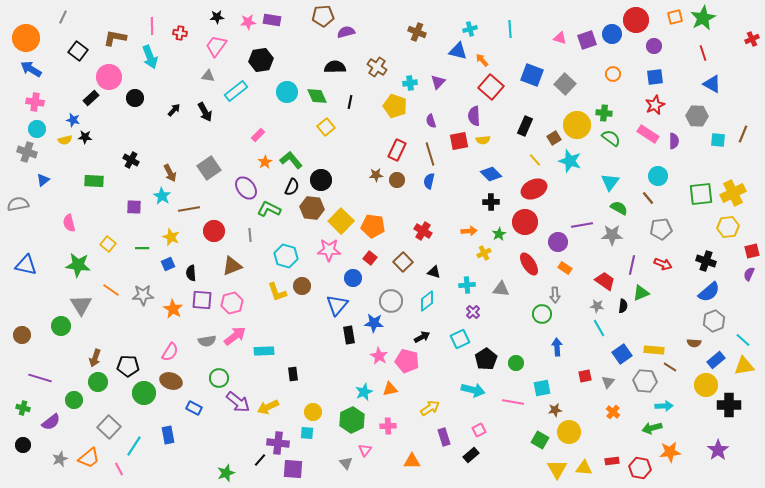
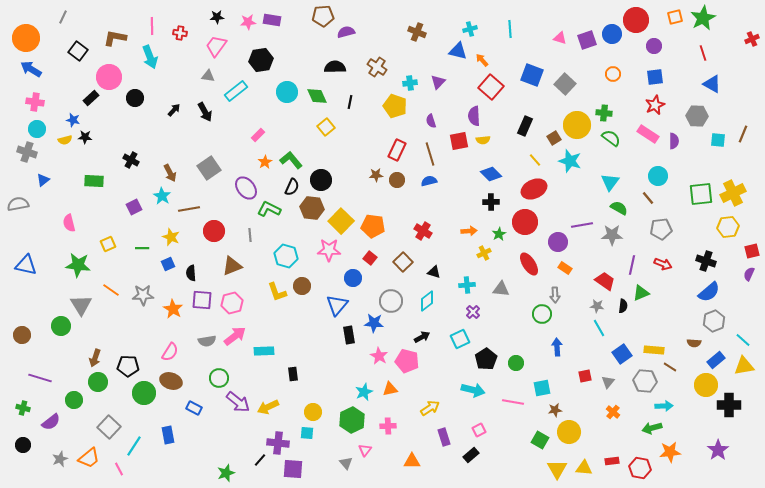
blue semicircle at (429, 181): rotated 63 degrees clockwise
purple square at (134, 207): rotated 28 degrees counterclockwise
yellow square at (108, 244): rotated 28 degrees clockwise
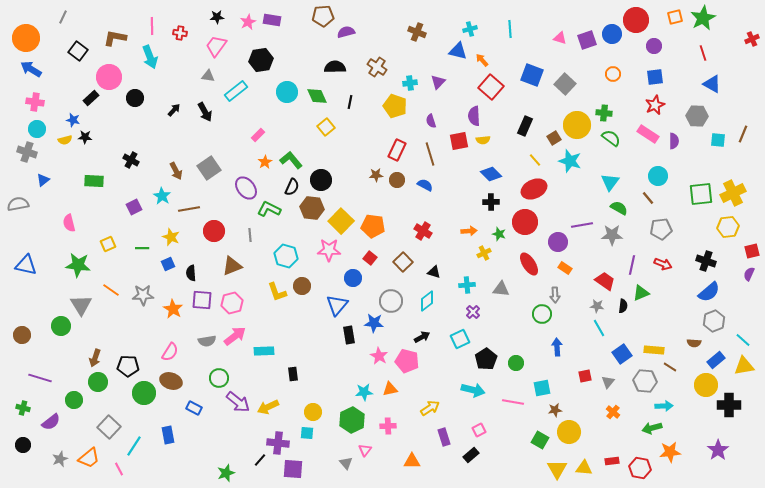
pink star at (248, 22): rotated 21 degrees counterclockwise
brown arrow at (170, 173): moved 6 px right, 2 px up
blue semicircle at (429, 181): moved 4 px left, 4 px down; rotated 42 degrees clockwise
green star at (499, 234): rotated 24 degrees counterclockwise
cyan star at (364, 392): rotated 18 degrees clockwise
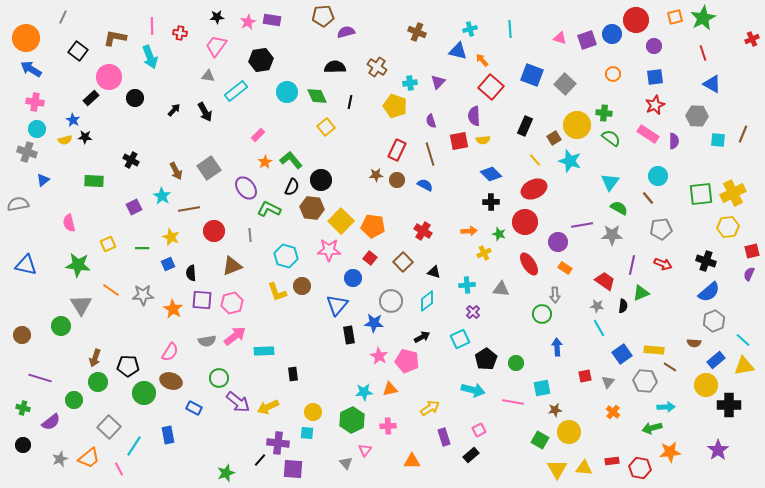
blue star at (73, 120): rotated 16 degrees clockwise
cyan arrow at (664, 406): moved 2 px right, 1 px down
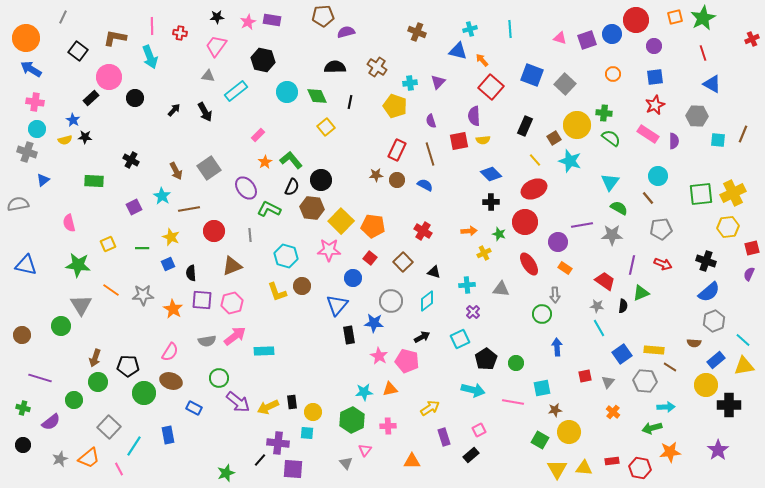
black hexagon at (261, 60): moved 2 px right; rotated 20 degrees clockwise
red square at (752, 251): moved 3 px up
black rectangle at (293, 374): moved 1 px left, 28 px down
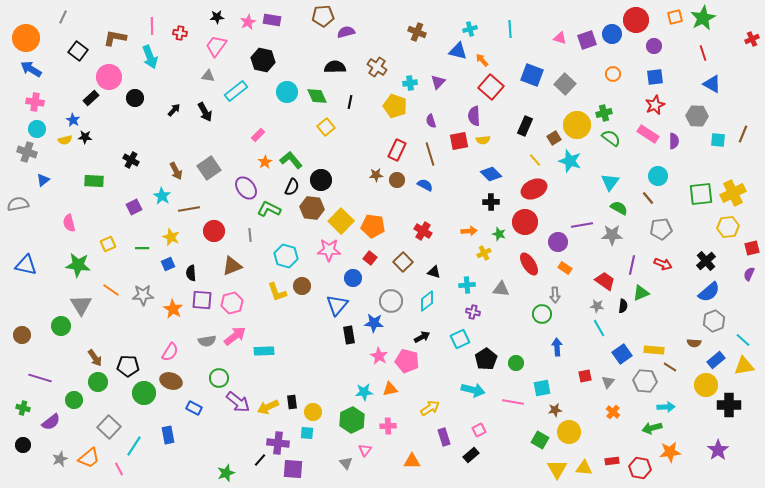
green cross at (604, 113): rotated 21 degrees counterclockwise
black cross at (706, 261): rotated 30 degrees clockwise
purple cross at (473, 312): rotated 32 degrees counterclockwise
brown arrow at (95, 358): rotated 54 degrees counterclockwise
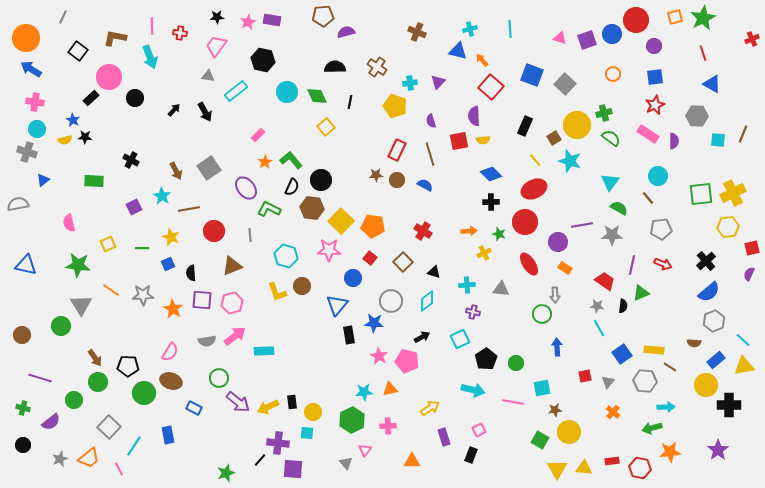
black rectangle at (471, 455): rotated 28 degrees counterclockwise
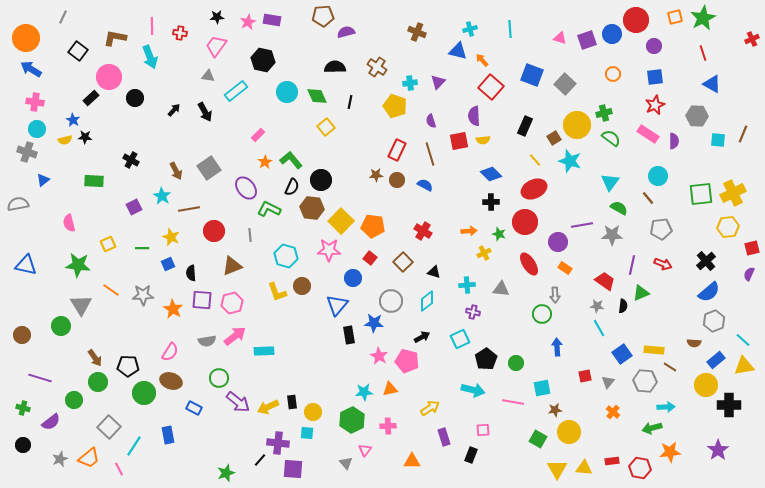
pink square at (479, 430): moved 4 px right; rotated 24 degrees clockwise
green square at (540, 440): moved 2 px left, 1 px up
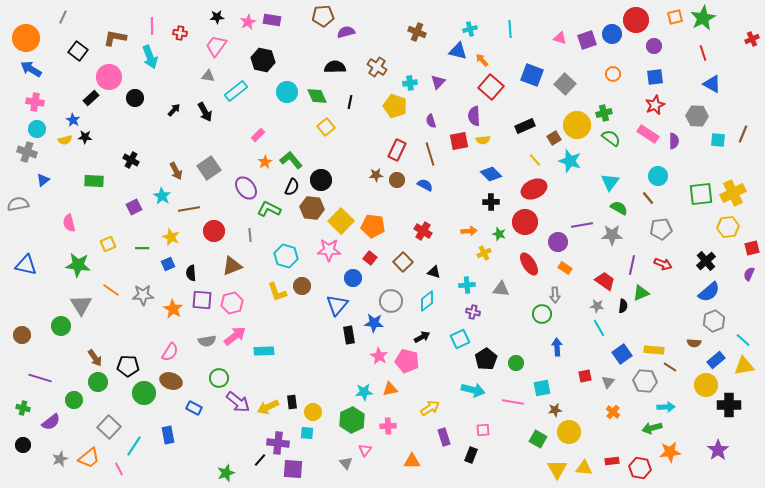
black rectangle at (525, 126): rotated 42 degrees clockwise
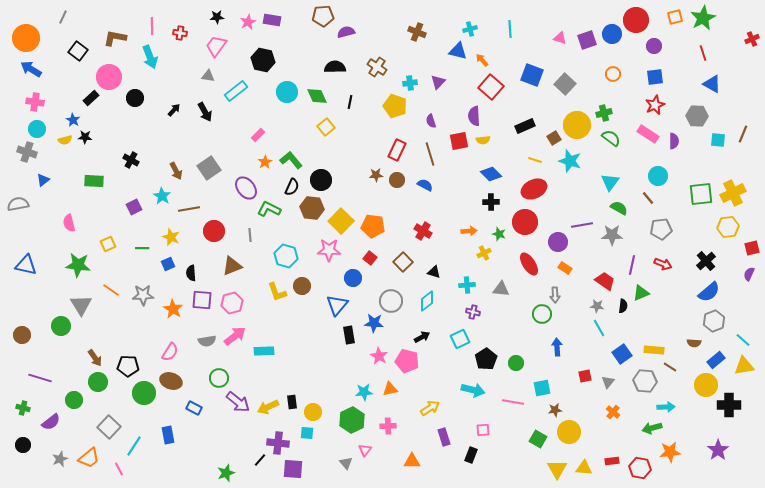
yellow line at (535, 160): rotated 32 degrees counterclockwise
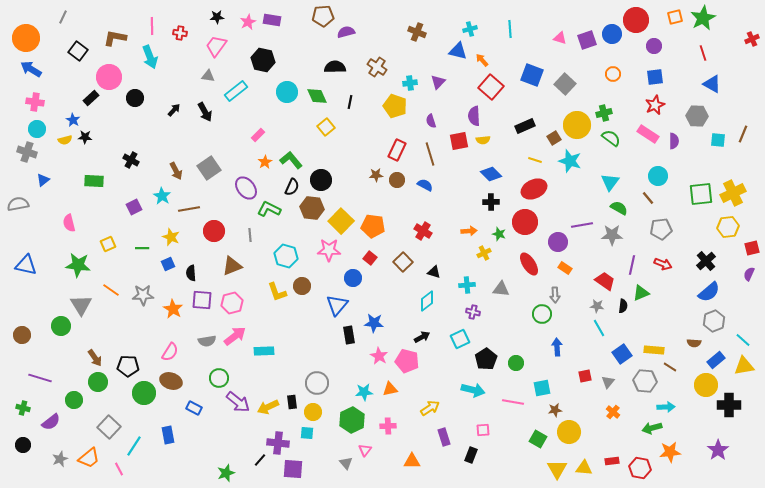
gray circle at (391, 301): moved 74 px left, 82 px down
